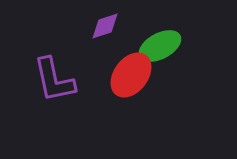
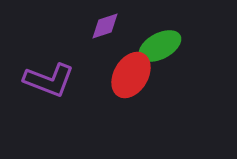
red ellipse: rotated 6 degrees counterclockwise
purple L-shape: moved 5 px left; rotated 57 degrees counterclockwise
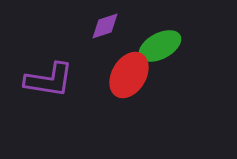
red ellipse: moved 2 px left
purple L-shape: rotated 12 degrees counterclockwise
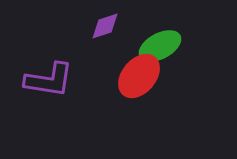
red ellipse: moved 10 px right, 1 px down; rotated 9 degrees clockwise
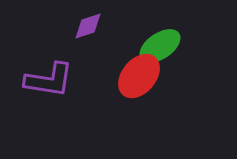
purple diamond: moved 17 px left
green ellipse: rotated 6 degrees counterclockwise
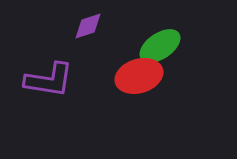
red ellipse: rotated 33 degrees clockwise
